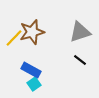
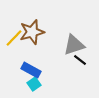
gray triangle: moved 6 px left, 13 px down
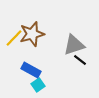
brown star: moved 2 px down
cyan square: moved 4 px right, 1 px down
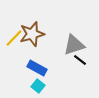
blue rectangle: moved 6 px right, 2 px up
cyan square: moved 1 px down; rotated 16 degrees counterclockwise
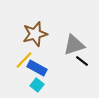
brown star: moved 3 px right
yellow line: moved 10 px right, 22 px down
black line: moved 2 px right, 1 px down
cyan square: moved 1 px left, 1 px up
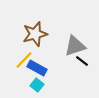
gray triangle: moved 1 px right, 1 px down
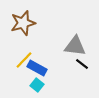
brown star: moved 12 px left, 11 px up
gray triangle: rotated 25 degrees clockwise
black line: moved 3 px down
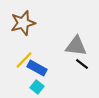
gray triangle: moved 1 px right
cyan square: moved 2 px down
